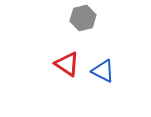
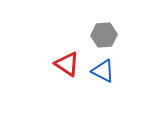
gray hexagon: moved 21 px right, 17 px down; rotated 10 degrees clockwise
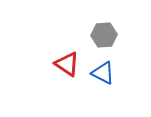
blue triangle: moved 2 px down
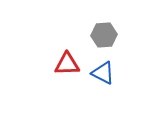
red triangle: rotated 36 degrees counterclockwise
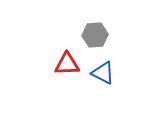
gray hexagon: moved 9 px left
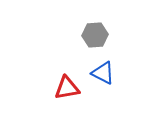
red triangle: moved 24 px down; rotated 8 degrees counterclockwise
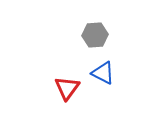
red triangle: rotated 44 degrees counterclockwise
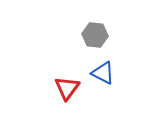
gray hexagon: rotated 10 degrees clockwise
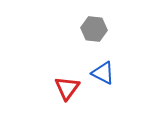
gray hexagon: moved 1 px left, 6 px up
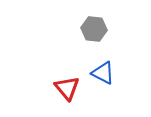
red triangle: rotated 16 degrees counterclockwise
